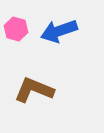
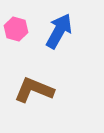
blue arrow: rotated 138 degrees clockwise
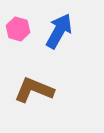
pink hexagon: moved 2 px right
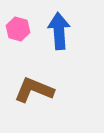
blue arrow: rotated 33 degrees counterclockwise
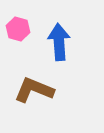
blue arrow: moved 11 px down
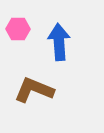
pink hexagon: rotated 15 degrees counterclockwise
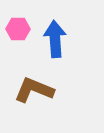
blue arrow: moved 4 px left, 3 px up
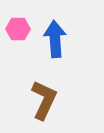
brown L-shape: moved 10 px right, 10 px down; rotated 93 degrees clockwise
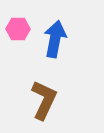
blue arrow: rotated 15 degrees clockwise
